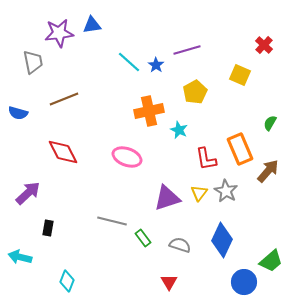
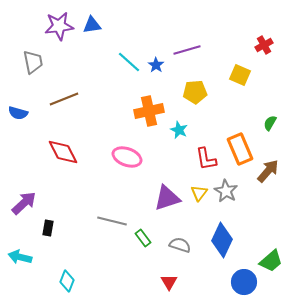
purple star: moved 7 px up
red cross: rotated 18 degrees clockwise
yellow pentagon: rotated 25 degrees clockwise
purple arrow: moved 4 px left, 10 px down
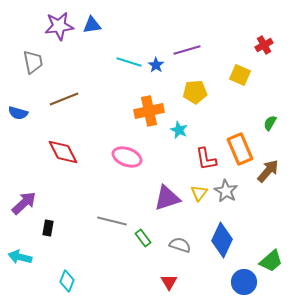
cyan line: rotated 25 degrees counterclockwise
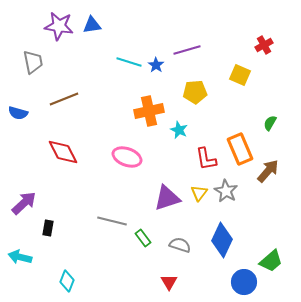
purple star: rotated 16 degrees clockwise
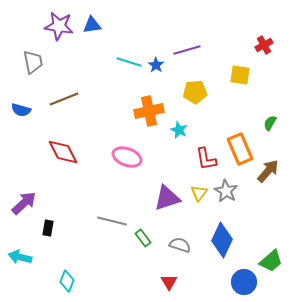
yellow square: rotated 15 degrees counterclockwise
blue semicircle: moved 3 px right, 3 px up
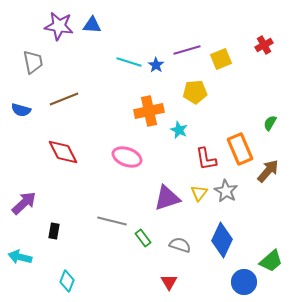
blue triangle: rotated 12 degrees clockwise
yellow square: moved 19 px left, 16 px up; rotated 30 degrees counterclockwise
black rectangle: moved 6 px right, 3 px down
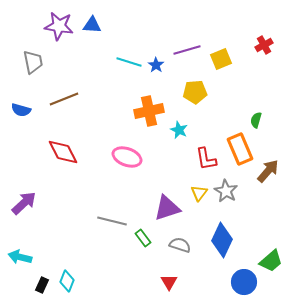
green semicircle: moved 14 px left, 3 px up; rotated 14 degrees counterclockwise
purple triangle: moved 10 px down
black rectangle: moved 12 px left, 54 px down; rotated 14 degrees clockwise
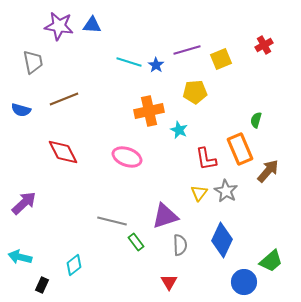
purple triangle: moved 2 px left, 8 px down
green rectangle: moved 7 px left, 4 px down
gray semicircle: rotated 70 degrees clockwise
cyan diamond: moved 7 px right, 16 px up; rotated 30 degrees clockwise
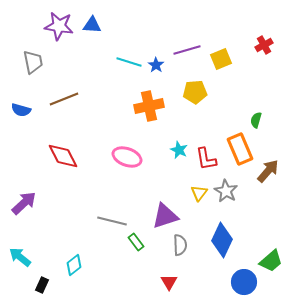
orange cross: moved 5 px up
cyan star: moved 20 px down
red diamond: moved 4 px down
cyan arrow: rotated 25 degrees clockwise
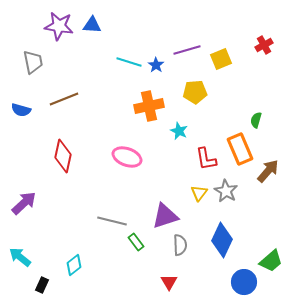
cyan star: moved 19 px up
red diamond: rotated 40 degrees clockwise
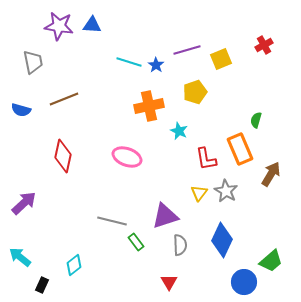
yellow pentagon: rotated 15 degrees counterclockwise
brown arrow: moved 3 px right, 3 px down; rotated 10 degrees counterclockwise
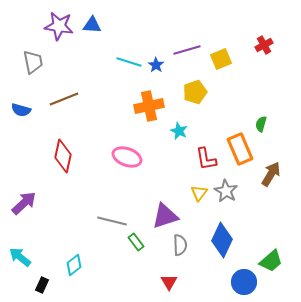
green semicircle: moved 5 px right, 4 px down
